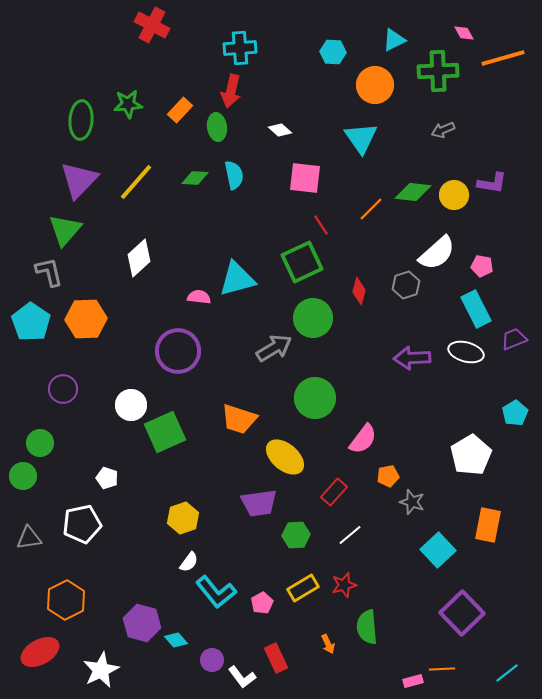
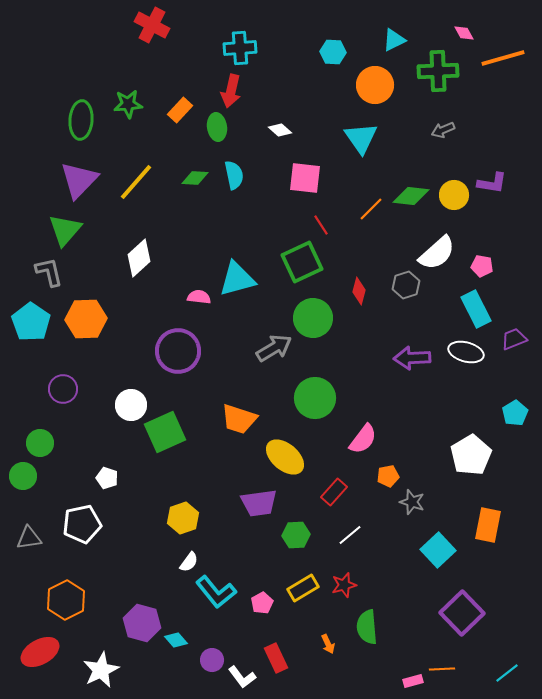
green diamond at (413, 192): moved 2 px left, 4 px down
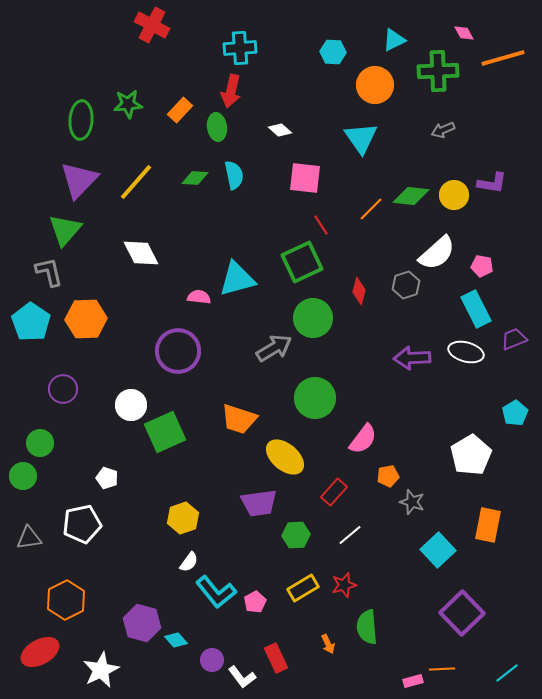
white diamond at (139, 258): moved 2 px right, 5 px up; rotated 75 degrees counterclockwise
pink pentagon at (262, 603): moved 7 px left, 1 px up
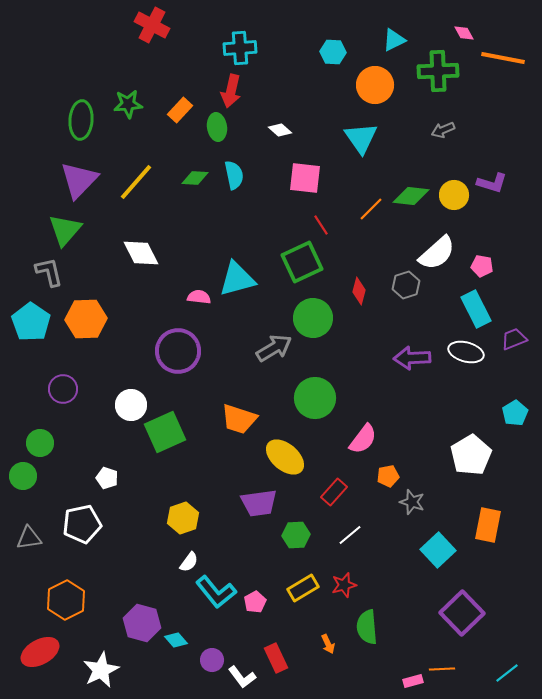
orange line at (503, 58): rotated 27 degrees clockwise
purple L-shape at (492, 183): rotated 8 degrees clockwise
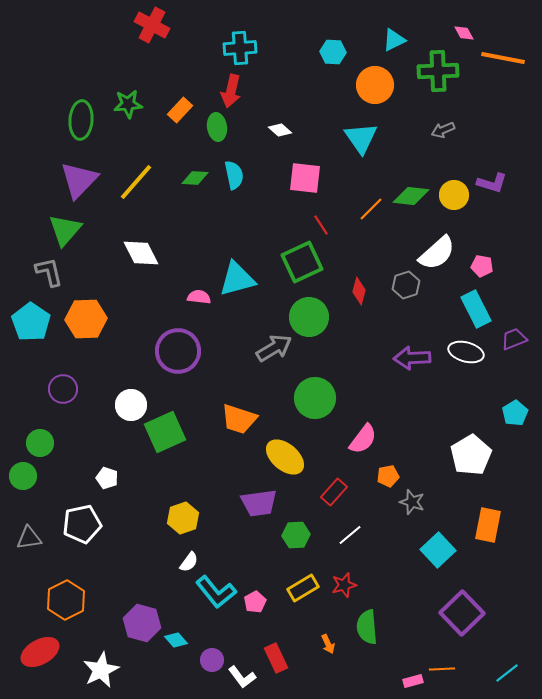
green circle at (313, 318): moved 4 px left, 1 px up
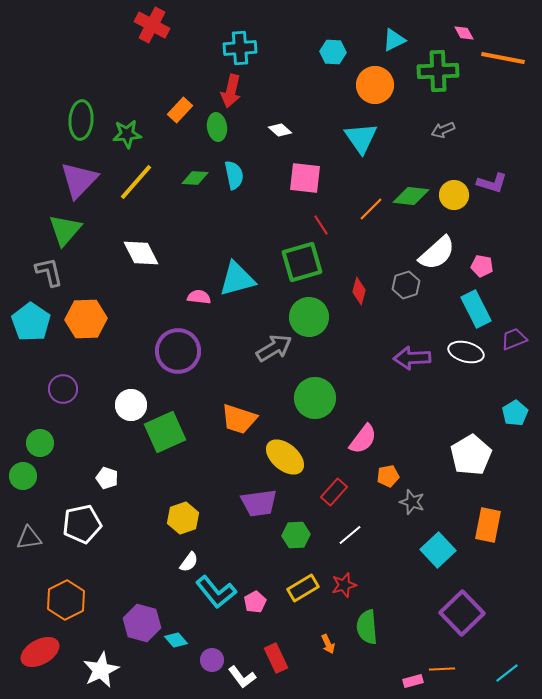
green star at (128, 104): moved 1 px left, 30 px down
green square at (302, 262): rotated 9 degrees clockwise
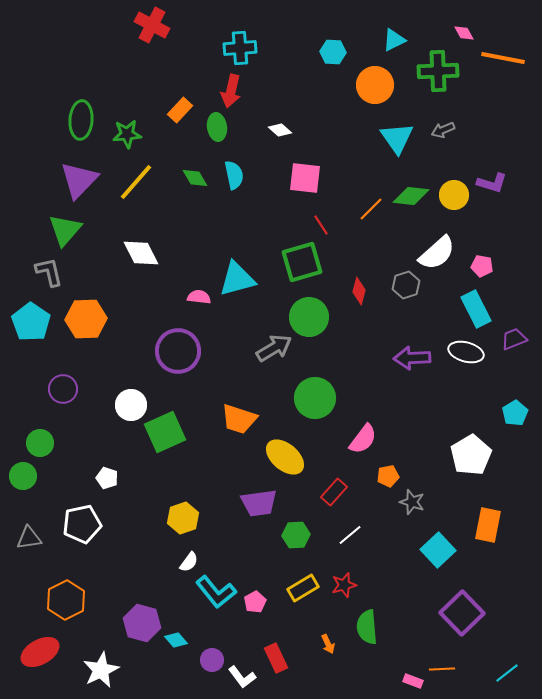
cyan triangle at (361, 138): moved 36 px right
green diamond at (195, 178): rotated 56 degrees clockwise
pink rectangle at (413, 681): rotated 36 degrees clockwise
